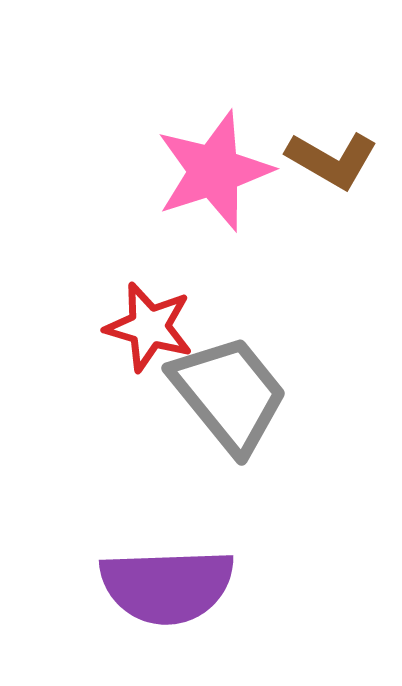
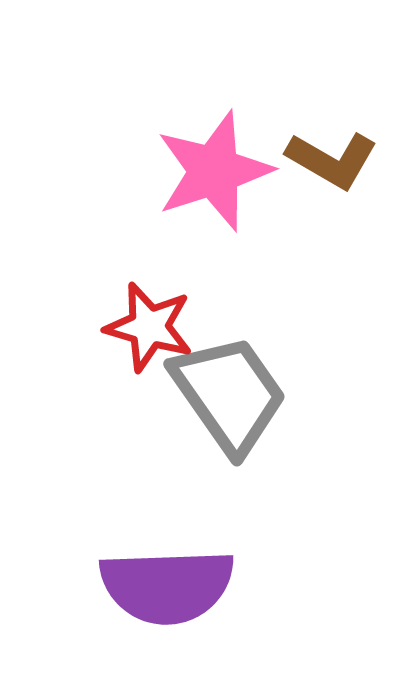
gray trapezoid: rotated 4 degrees clockwise
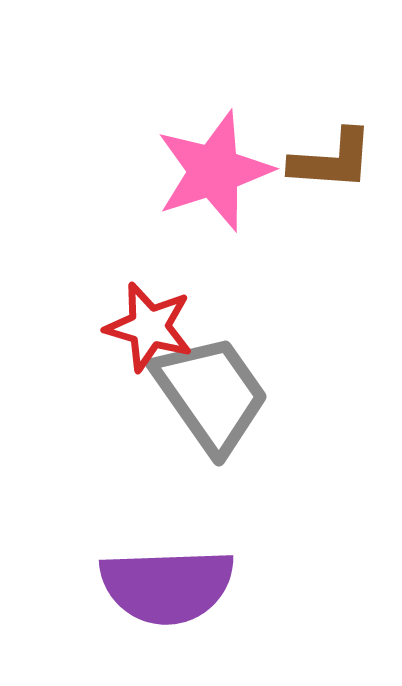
brown L-shape: rotated 26 degrees counterclockwise
gray trapezoid: moved 18 px left
